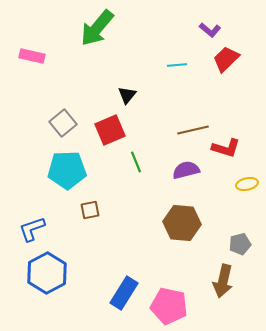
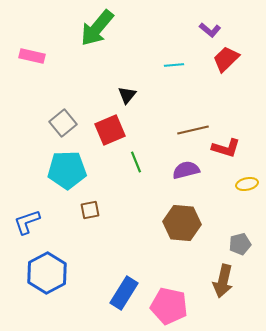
cyan line: moved 3 px left
blue L-shape: moved 5 px left, 7 px up
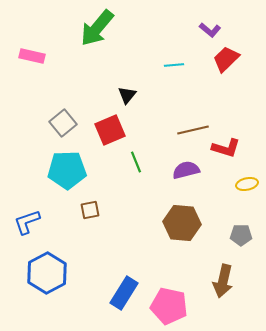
gray pentagon: moved 1 px right, 9 px up; rotated 15 degrees clockwise
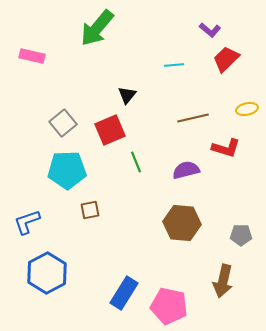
brown line: moved 12 px up
yellow ellipse: moved 75 px up
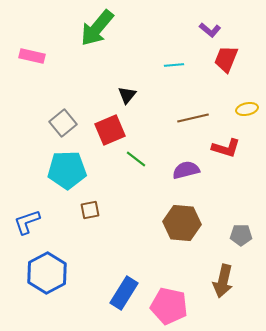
red trapezoid: rotated 24 degrees counterclockwise
green line: moved 3 px up; rotated 30 degrees counterclockwise
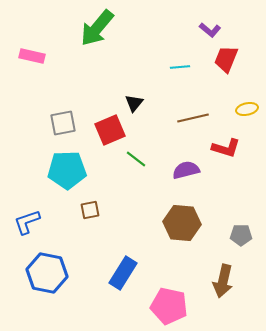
cyan line: moved 6 px right, 2 px down
black triangle: moved 7 px right, 8 px down
gray square: rotated 28 degrees clockwise
blue hexagon: rotated 21 degrees counterclockwise
blue rectangle: moved 1 px left, 20 px up
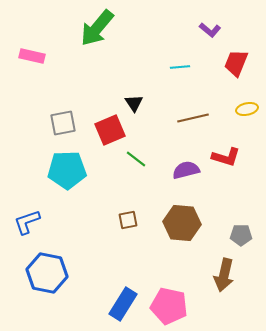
red trapezoid: moved 10 px right, 4 px down
black triangle: rotated 12 degrees counterclockwise
red L-shape: moved 9 px down
brown square: moved 38 px right, 10 px down
blue rectangle: moved 31 px down
brown arrow: moved 1 px right, 6 px up
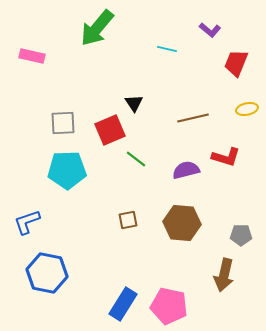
cyan line: moved 13 px left, 18 px up; rotated 18 degrees clockwise
gray square: rotated 8 degrees clockwise
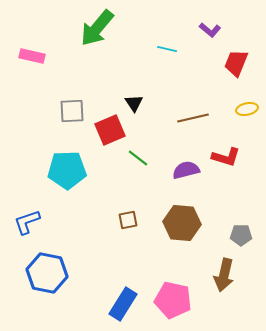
gray square: moved 9 px right, 12 px up
green line: moved 2 px right, 1 px up
pink pentagon: moved 4 px right, 6 px up
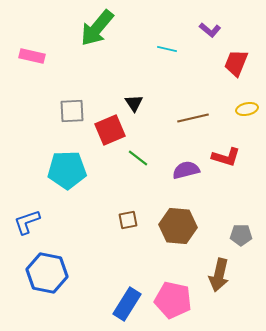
brown hexagon: moved 4 px left, 3 px down
brown arrow: moved 5 px left
blue rectangle: moved 4 px right
